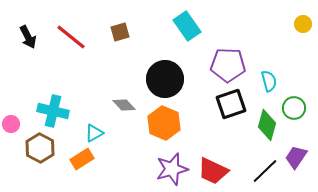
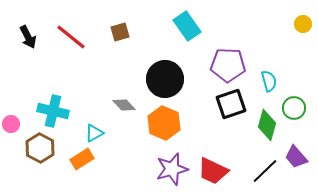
purple trapezoid: rotated 75 degrees counterclockwise
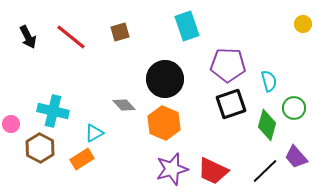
cyan rectangle: rotated 16 degrees clockwise
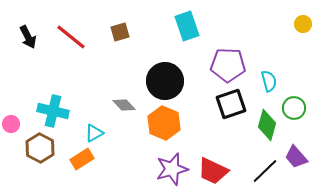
black circle: moved 2 px down
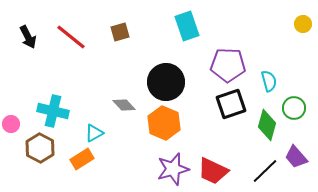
black circle: moved 1 px right, 1 px down
purple star: moved 1 px right
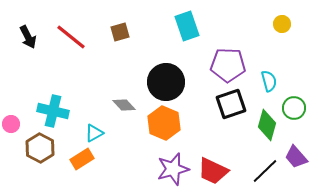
yellow circle: moved 21 px left
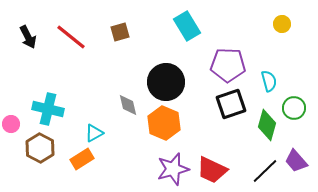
cyan rectangle: rotated 12 degrees counterclockwise
gray diamond: moved 4 px right; rotated 30 degrees clockwise
cyan cross: moved 5 px left, 2 px up
purple trapezoid: moved 4 px down
red trapezoid: moved 1 px left, 1 px up
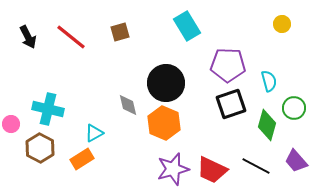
black circle: moved 1 px down
black line: moved 9 px left, 5 px up; rotated 72 degrees clockwise
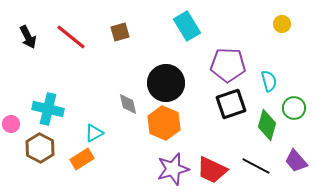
gray diamond: moved 1 px up
